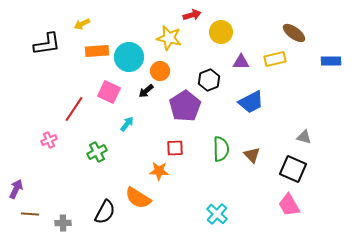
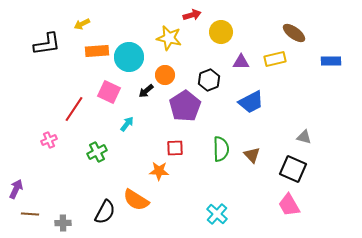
orange circle: moved 5 px right, 4 px down
orange semicircle: moved 2 px left, 2 px down
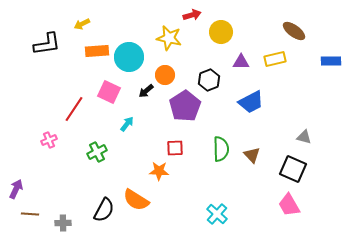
brown ellipse: moved 2 px up
black semicircle: moved 1 px left, 2 px up
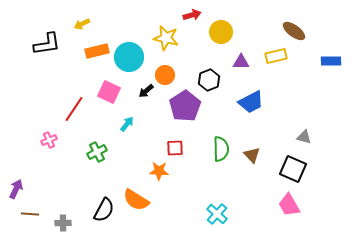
yellow star: moved 3 px left
orange rectangle: rotated 10 degrees counterclockwise
yellow rectangle: moved 1 px right, 3 px up
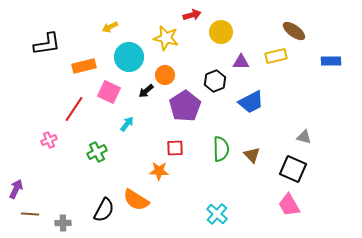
yellow arrow: moved 28 px right, 3 px down
orange rectangle: moved 13 px left, 15 px down
black hexagon: moved 6 px right, 1 px down
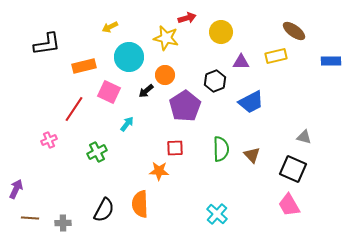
red arrow: moved 5 px left, 3 px down
orange semicircle: moved 4 px right, 4 px down; rotated 56 degrees clockwise
brown line: moved 4 px down
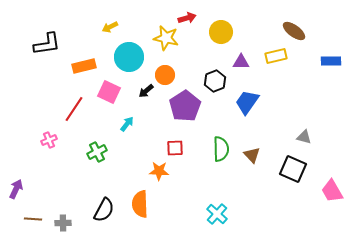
blue trapezoid: moved 4 px left; rotated 152 degrees clockwise
pink trapezoid: moved 43 px right, 14 px up
brown line: moved 3 px right, 1 px down
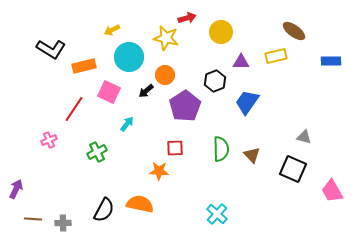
yellow arrow: moved 2 px right, 3 px down
black L-shape: moved 4 px right, 5 px down; rotated 40 degrees clockwise
orange semicircle: rotated 104 degrees clockwise
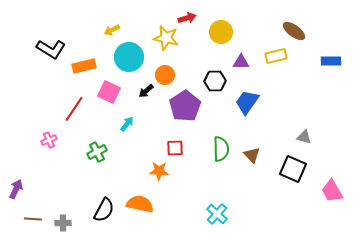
black hexagon: rotated 20 degrees clockwise
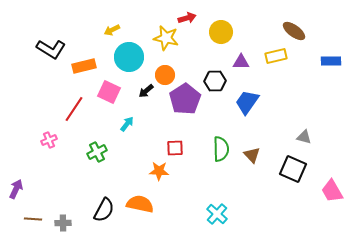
purple pentagon: moved 7 px up
